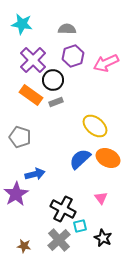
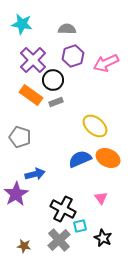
blue semicircle: rotated 20 degrees clockwise
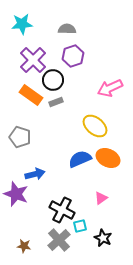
cyan star: rotated 15 degrees counterclockwise
pink arrow: moved 4 px right, 25 px down
purple star: rotated 20 degrees counterclockwise
pink triangle: rotated 32 degrees clockwise
black cross: moved 1 px left, 1 px down
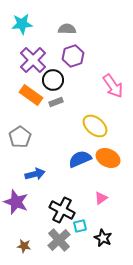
pink arrow: moved 3 px right, 2 px up; rotated 100 degrees counterclockwise
gray pentagon: rotated 20 degrees clockwise
purple star: moved 8 px down
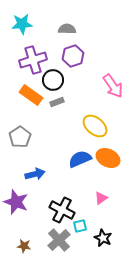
purple cross: rotated 28 degrees clockwise
gray rectangle: moved 1 px right
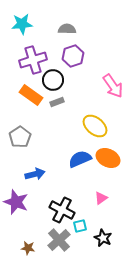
brown star: moved 4 px right, 2 px down
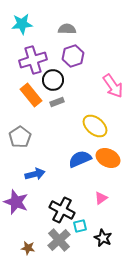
orange rectangle: rotated 15 degrees clockwise
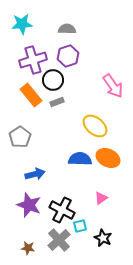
purple hexagon: moved 5 px left
blue semicircle: rotated 25 degrees clockwise
purple star: moved 13 px right, 3 px down
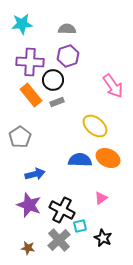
purple cross: moved 3 px left, 2 px down; rotated 20 degrees clockwise
blue semicircle: moved 1 px down
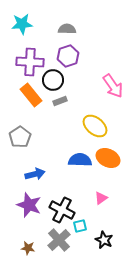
gray rectangle: moved 3 px right, 1 px up
black star: moved 1 px right, 2 px down
